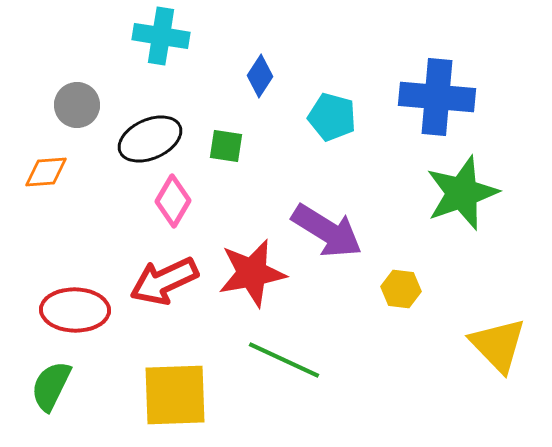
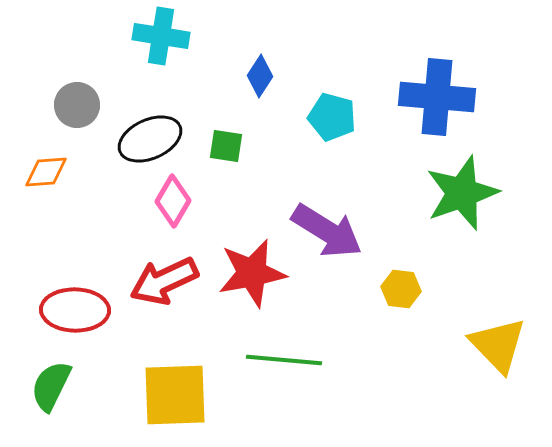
green line: rotated 20 degrees counterclockwise
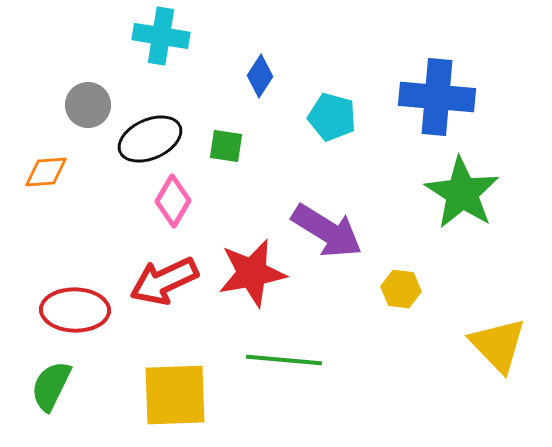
gray circle: moved 11 px right
green star: rotated 20 degrees counterclockwise
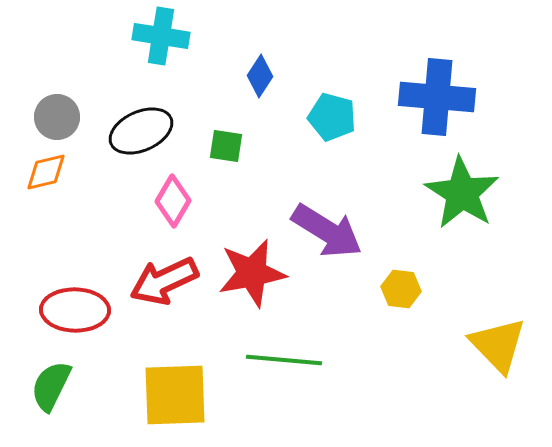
gray circle: moved 31 px left, 12 px down
black ellipse: moved 9 px left, 8 px up
orange diamond: rotated 9 degrees counterclockwise
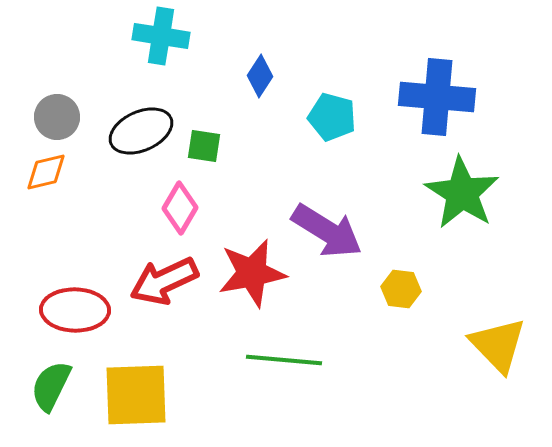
green square: moved 22 px left
pink diamond: moved 7 px right, 7 px down
yellow square: moved 39 px left
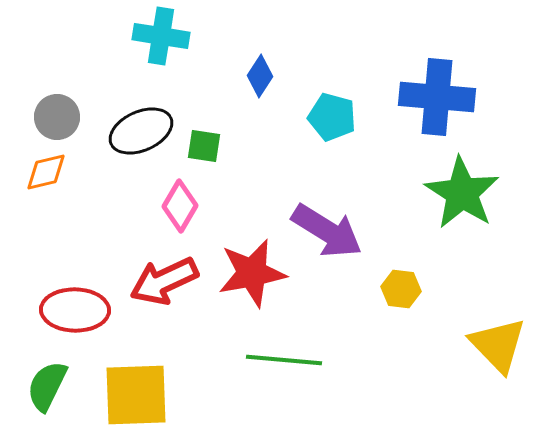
pink diamond: moved 2 px up
green semicircle: moved 4 px left
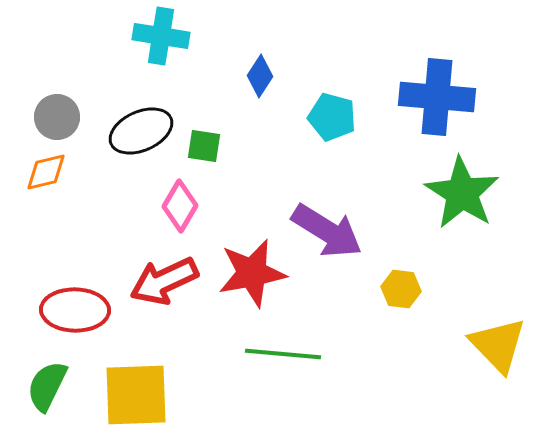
green line: moved 1 px left, 6 px up
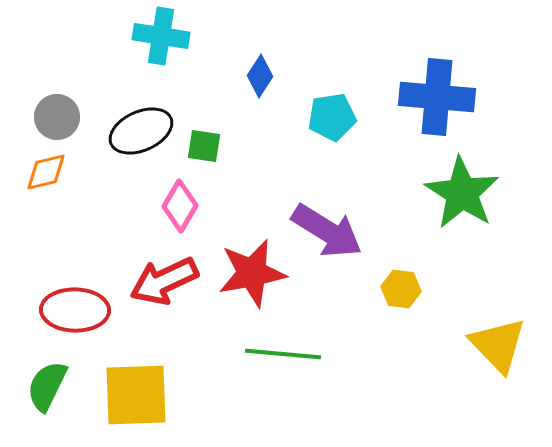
cyan pentagon: rotated 24 degrees counterclockwise
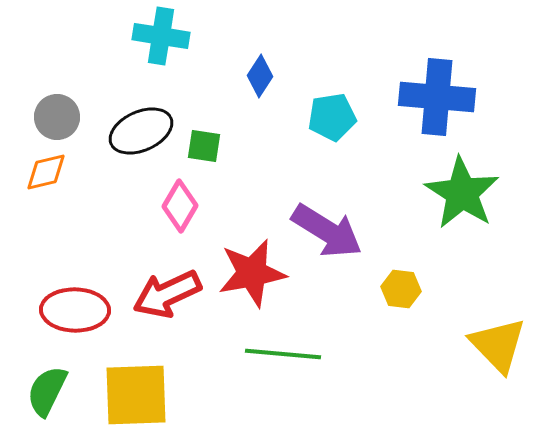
red arrow: moved 3 px right, 13 px down
green semicircle: moved 5 px down
